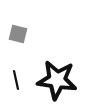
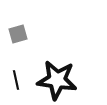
gray square: rotated 30 degrees counterclockwise
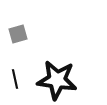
black line: moved 1 px left, 1 px up
